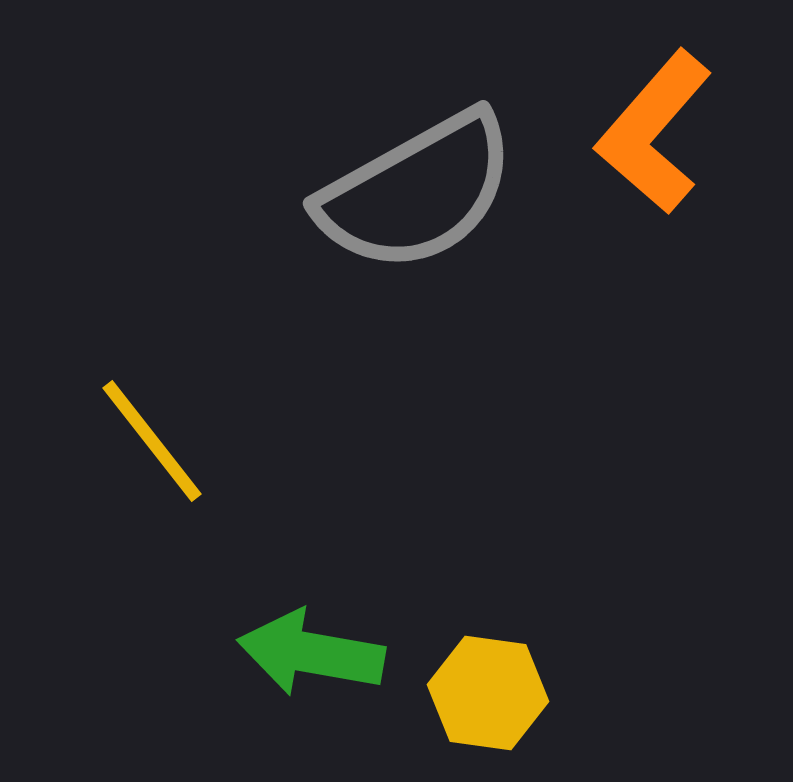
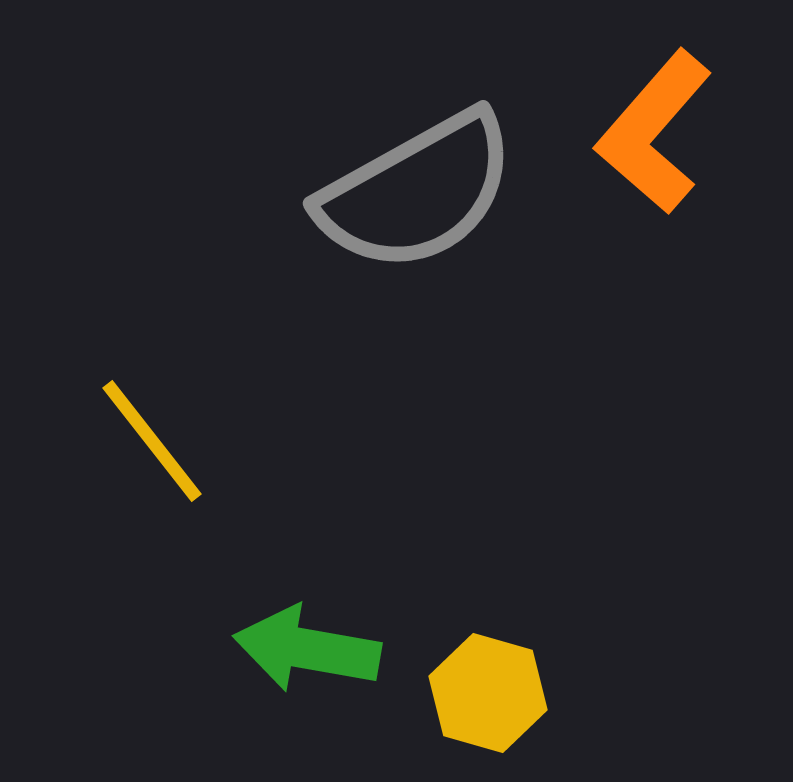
green arrow: moved 4 px left, 4 px up
yellow hexagon: rotated 8 degrees clockwise
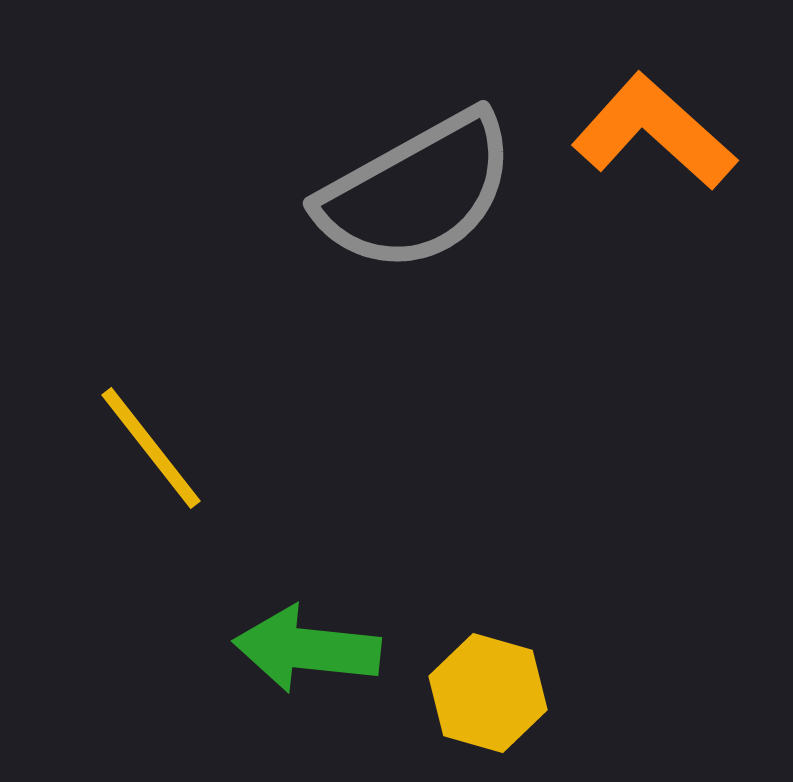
orange L-shape: rotated 91 degrees clockwise
yellow line: moved 1 px left, 7 px down
green arrow: rotated 4 degrees counterclockwise
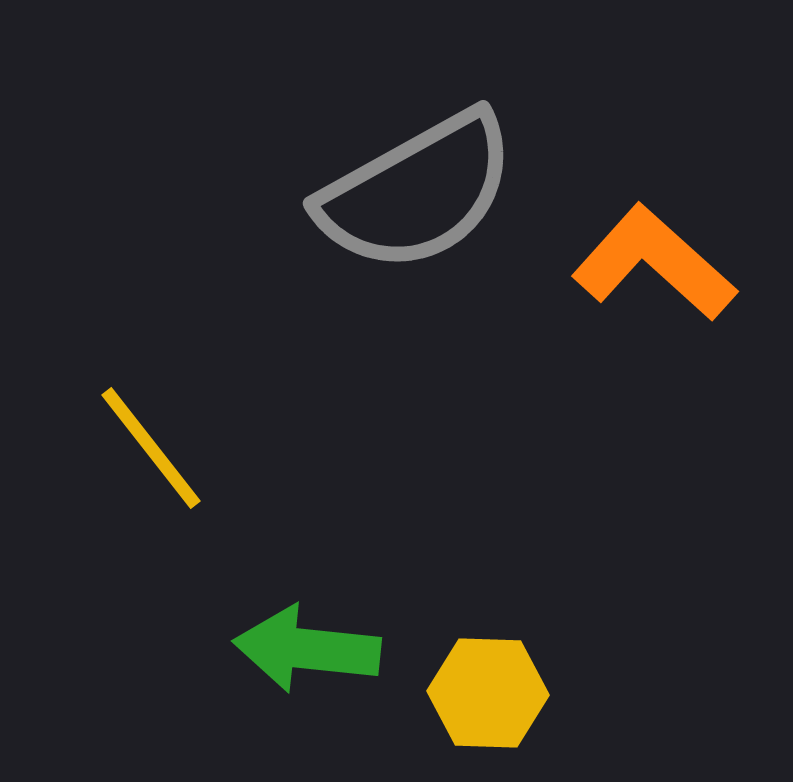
orange L-shape: moved 131 px down
yellow hexagon: rotated 14 degrees counterclockwise
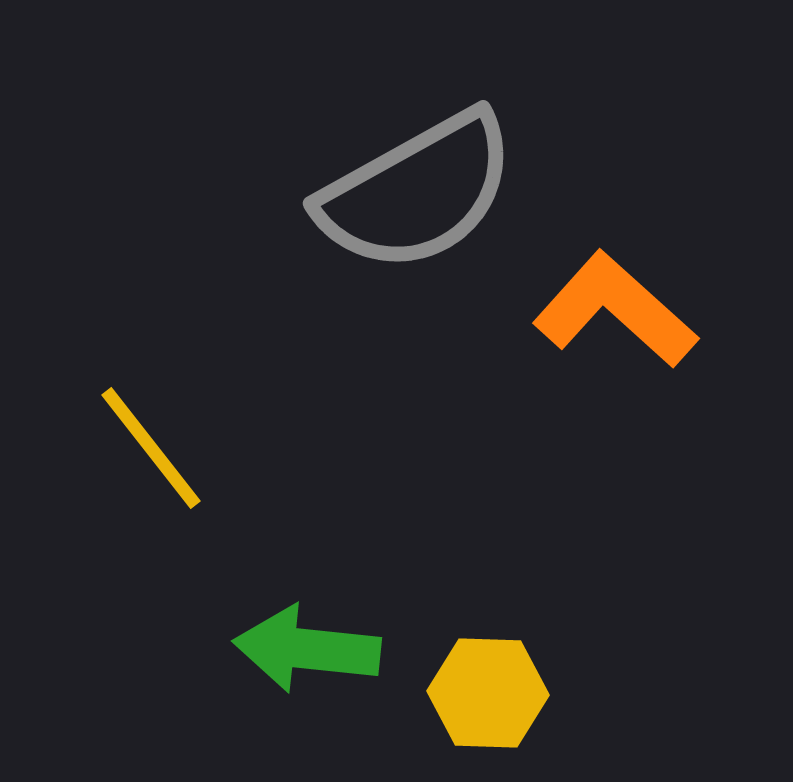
orange L-shape: moved 39 px left, 47 px down
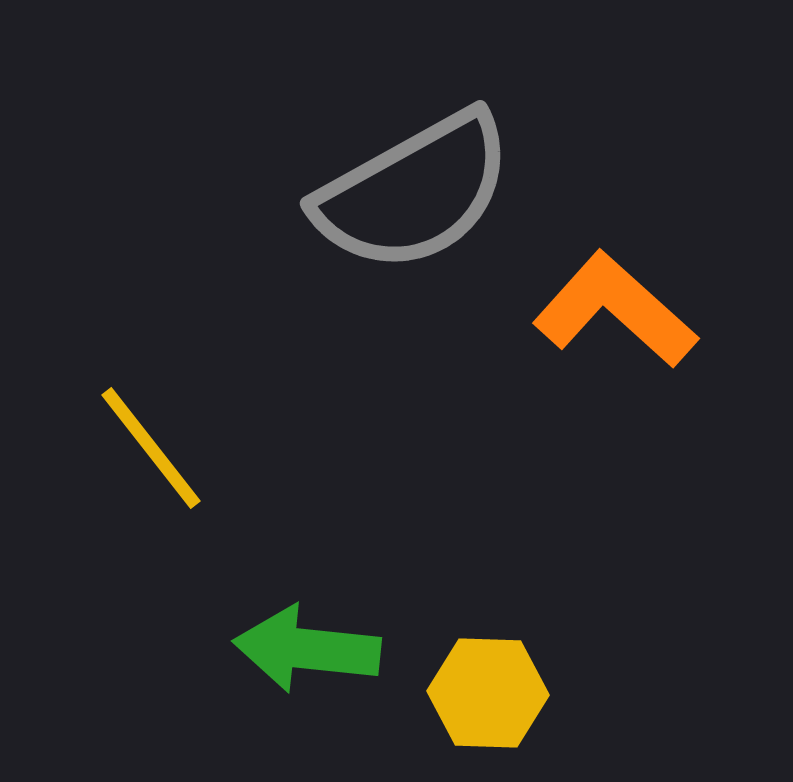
gray semicircle: moved 3 px left
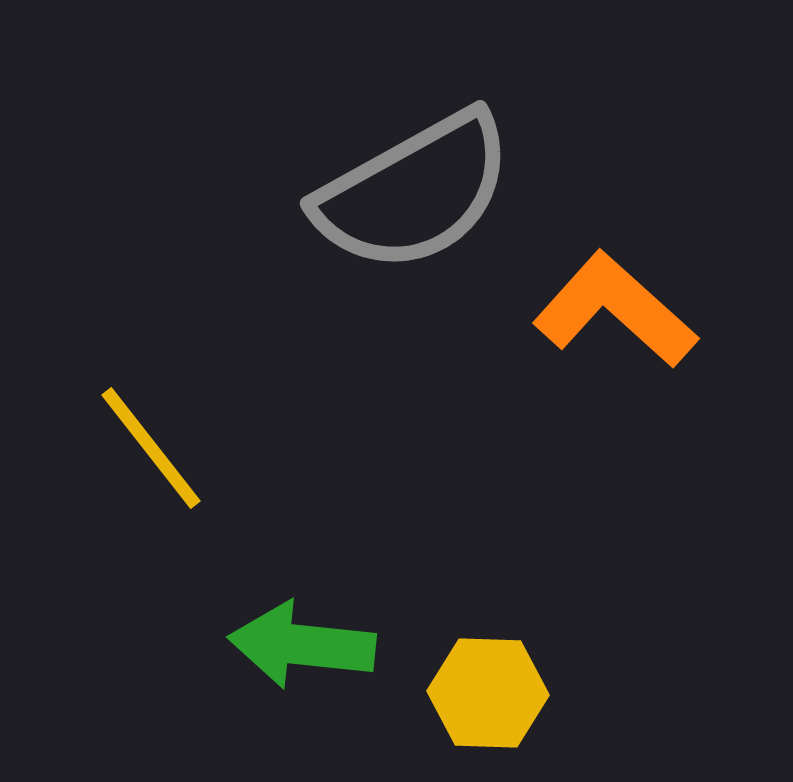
green arrow: moved 5 px left, 4 px up
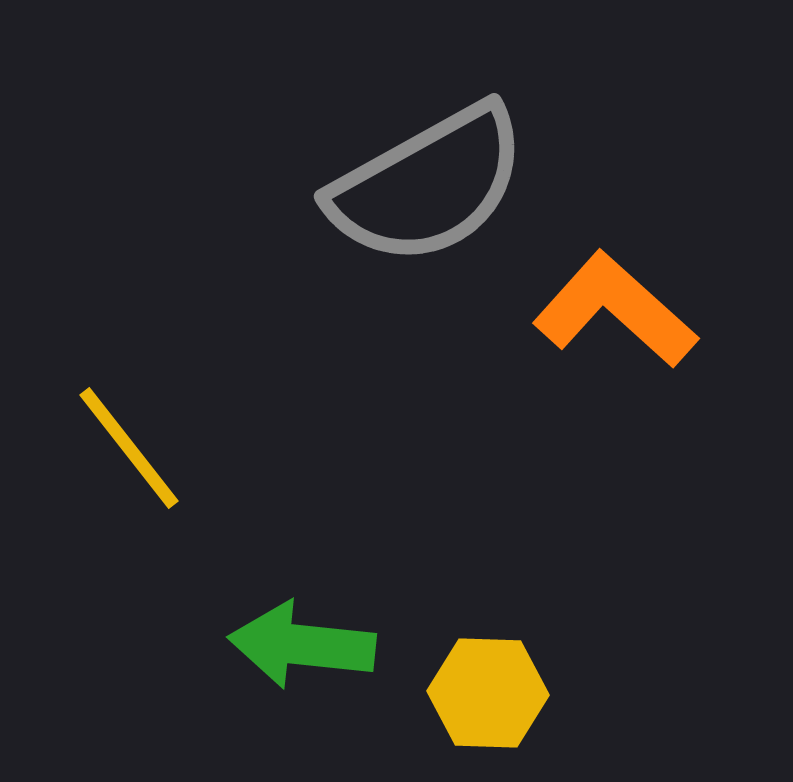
gray semicircle: moved 14 px right, 7 px up
yellow line: moved 22 px left
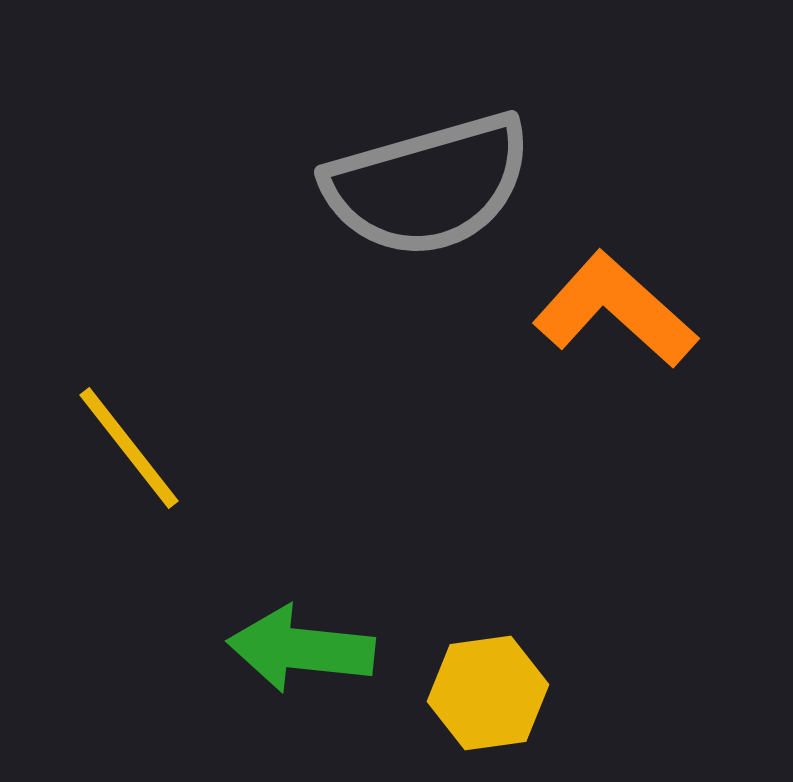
gray semicircle: rotated 13 degrees clockwise
green arrow: moved 1 px left, 4 px down
yellow hexagon: rotated 10 degrees counterclockwise
